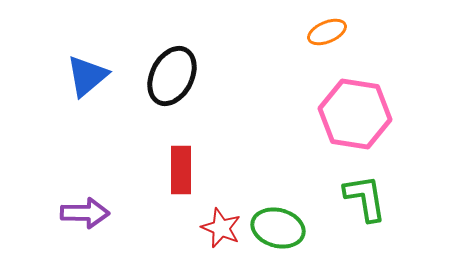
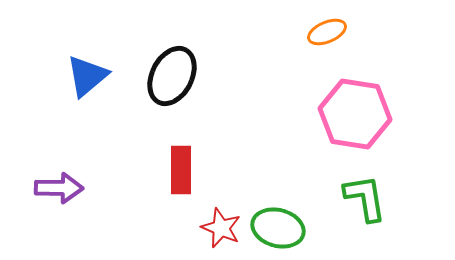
purple arrow: moved 26 px left, 25 px up
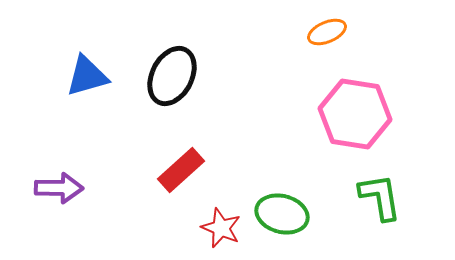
blue triangle: rotated 24 degrees clockwise
red rectangle: rotated 48 degrees clockwise
green L-shape: moved 15 px right, 1 px up
green ellipse: moved 4 px right, 14 px up
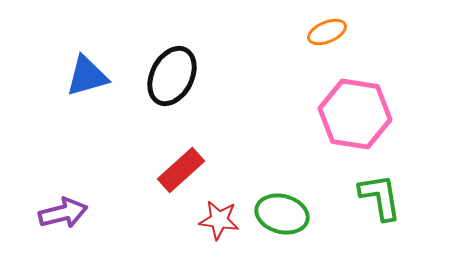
purple arrow: moved 4 px right, 25 px down; rotated 15 degrees counterclockwise
red star: moved 2 px left, 8 px up; rotated 15 degrees counterclockwise
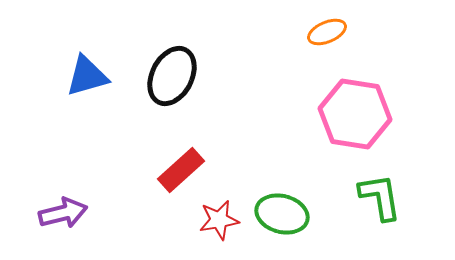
red star: rotated 18 degrees counterclockwise
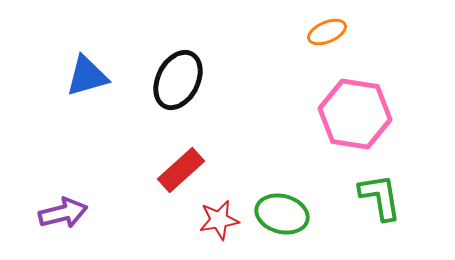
black ellipse: moved 6 px right, 4 px down
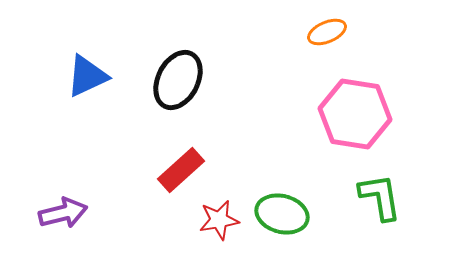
blue triangle: rotated 9 degrees counterclockwise
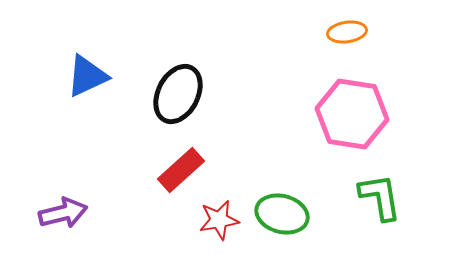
orange ellipse: moved 20 px right; rotated 15 degrees clockwise
black ellipse: moved 14 px down
pink hexagon: moved 3 px left
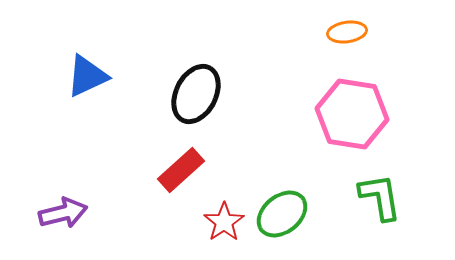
black ellipse: moved 18 px right
green ellipse: rotated 54 degrees counterclockwise
red star: moved 5 px right, 2 px down; rotated 24 degrees counterclockwise
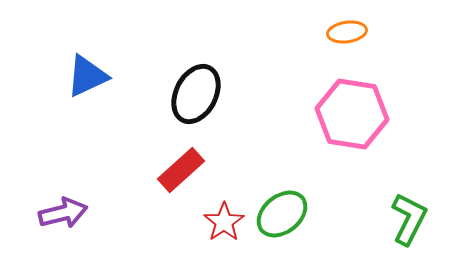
green L-shape: moved 29 px right, 22 px down; rotated 36 degrees clockwise
